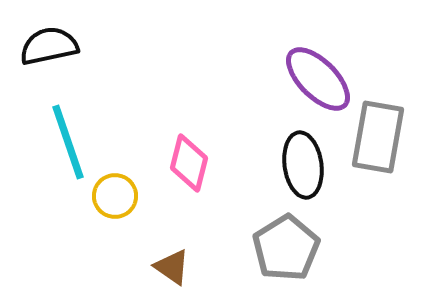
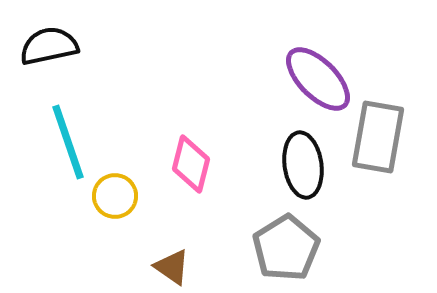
pink diamond: moved 2 px right, 1 px down
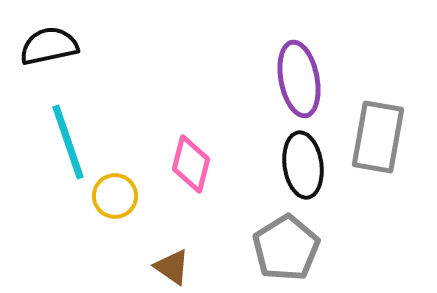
purple ellipse: moved 19 px left; rotated 34 degrees clockwise
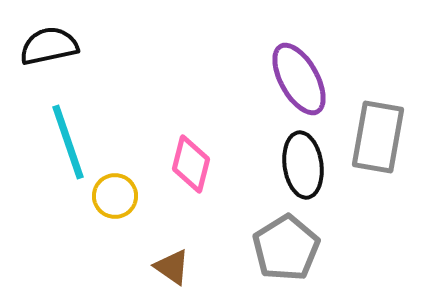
purple ellipse: rotated 18 degrees counterclockwise
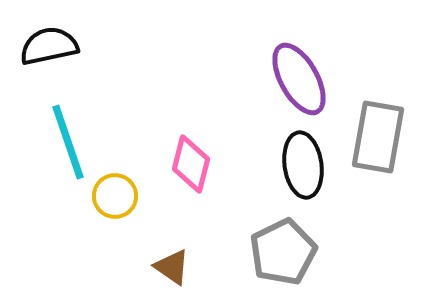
gray pentagon: moved 3 px left, 4 px down; rotated 6 degrees clockwise
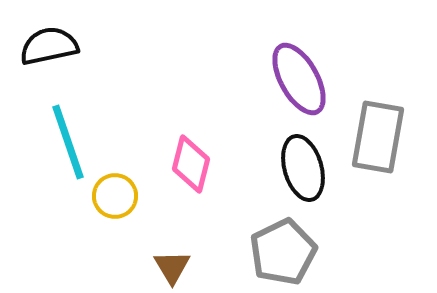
black ellipse: moved 3 px down; rotated 8 degrees counterclockwise
brown triangle: rotated 24 degrees clockwise
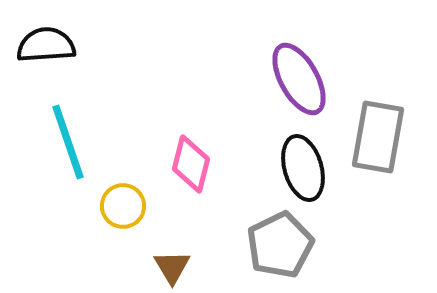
black semicircle: moved 3 px left, 1 px up; rotated 8 degrees clockwise
yellow circle: moved 8 px right, 10 px down
gray pentagon: moved 3 px left, 7 px up
